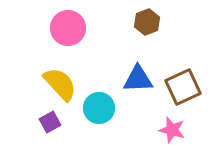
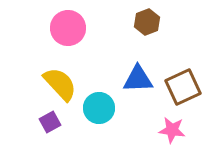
pink star: rotated 8 degrees counterclockwise
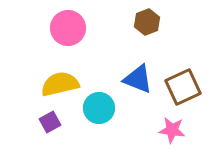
blue triangle: rotated 24 degrees clockwise
yellow semicircle: rotated 60 degrees counterclockwise
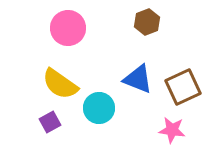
yellow semicircle: rotated 132 degrees counterclockwise
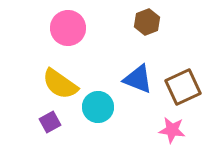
cyan circle: moved 1 px left, 1 px up
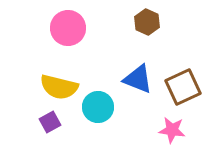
brown hexagon: rotated 15 degrees counterclockwise
yellow semicircle: moved 1 px left, 3 px down; rotated 21 degrees counterclockwise
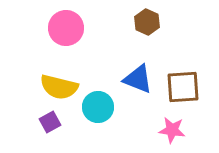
pink circle: moved 2 px left
brown square: rotated 21 degrees clockwise
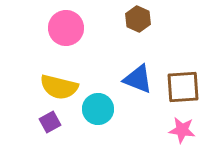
brown hexagon: moved 9 px left, 3 px up
cyan circle: moved 2 px down
pink star: moved 10 px right
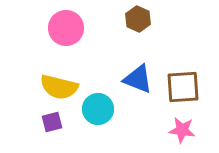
purple square: moved 2 px right; rotated 15 degrees clockwise
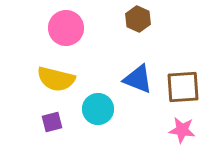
yellow semicircle: moved 3 px left, 8 px up
